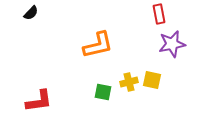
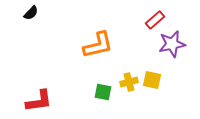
red rectangle: moved 4 px left, 6 px down; rotated 60 degrees clockwise
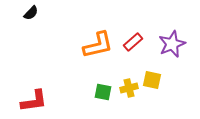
red rectangle: moved 22 px left, 22 px down
purple star: rotated 12 degrees counterclockwise
yellow cross: moved 6 px down
red L-shape: moved 5 px left
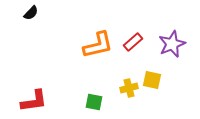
green square: moved 9 px left, 10 px down
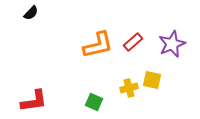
green square: rotated 12 degrees clockwise
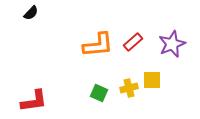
orange L-shape: rotated 8 degrees clockwise
yellow square: rotated 12 degrees counterclockwise
green square: moved 5 px right, 9 px up
